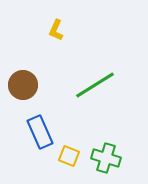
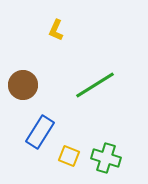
blue rectangle: rotated 56 degrees clockwise
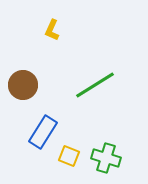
yellow L-shape: moved 4 px left
blue rectangle: moved 3 px right
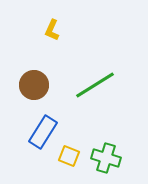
brown circle: moved 11 px right
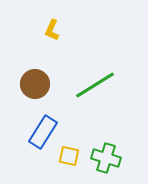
brown circle: moved 1 px right, 1 px up
yellow square: rotated 10 degrees counterclockwise
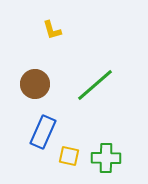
yellow L-shape: rotated 40 degrees counterclockwise
green line: rotated 9 degrees counterclockwise
blue rectangle: rotated 8 degrees counterclockwise
green cross: rotated 16 degrees counterclockwise
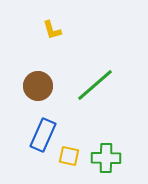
brown circle: moved 3 px right, 2 px down
blue rectangle: moved 3 px down
